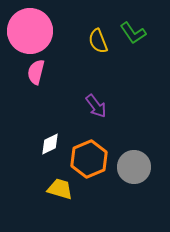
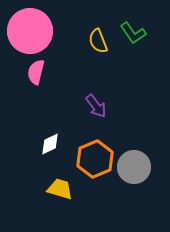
orange hexagon: moved 6 px right
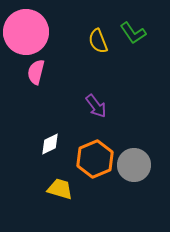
pink circle: moved 4 px left, 1 px down
gray circle: moved 2 px up
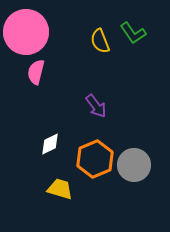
yellow semicircle: moved 2 px right
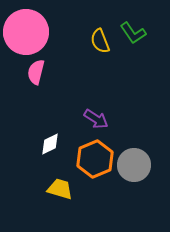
purple arrow: moved 13 px down; rotated 20 degrees counterclockwise
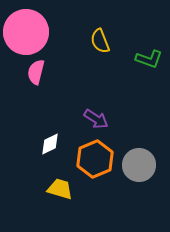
green L-shape: moved 16 px right, 26 px down; rotated 36 degrees counterclockwise
gray circle: moved 5 px right
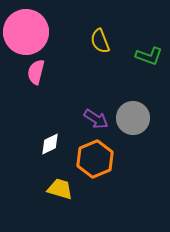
green L-shape: moved 3 px up
gray circle: moved 6 px left, 47 px up
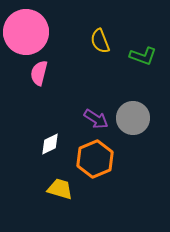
green L-shape: moved 6 px left
pink semicircle: moved 3 px right, 1 px down
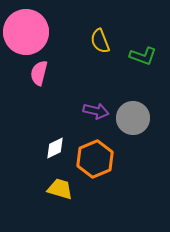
purple arrow: moved 8 px up; rotated 20 degrees counterclockwise
white diamond: moved 5 px right, 4 px down
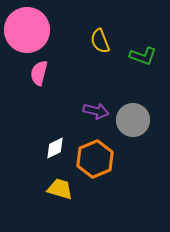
pink circle: moved 1 px right, 2 px up
gray circle: moved 2 px down
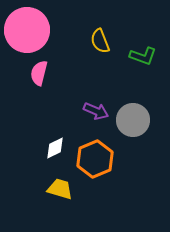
purple arrow: rotated 10 degrees clockwise
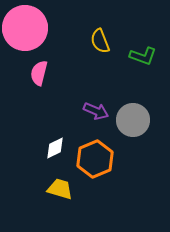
pink circle: moved 2 px left, 2 px up
